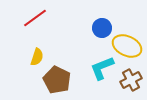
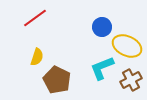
blue circle: moved 1 px up
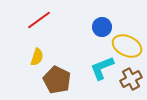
red line: moved 4 px right, 2 px down
brown cross: moved 1 px up
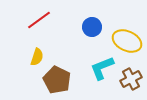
blue circle: moved 10 px left
yellow ellipse: moved 5 px up
